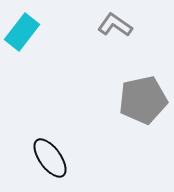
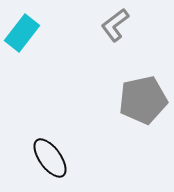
gray L-shape: rotated 72 degrees counterclockwise
cyan rectangle: moved 1 px down
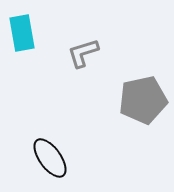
gray L-shape: moved 32 px left, 28 px down; rotated 20 degrees clockwise
cyan rectangle: rotated 48 degrees counterclockwise
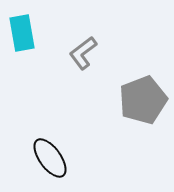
gray L-shape: rotated 20 degrees counterclockwise
gray pentagon: rotated 9 degrees counterclockwise
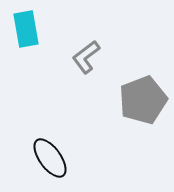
cyan rectangle: moved 4 px right, 4 px up
gray L-shape: moved 3 px right, 4 px down
